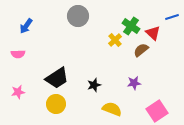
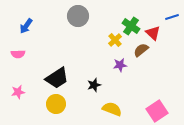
purple star: moved 14 px left, 18 px up
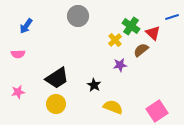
black star: rotated 24 degrees counterclockwise
yellow semicircle: moved 1 px right, 2 px up
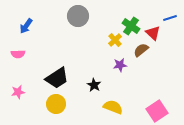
blue line: moved 2 px left, 1 px down
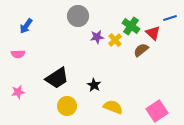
purple star: moved 23 px left, 28 px up
yellow circle: moved 11 px right, 2 px down
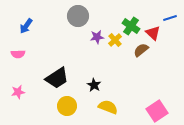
yellow semicircle: moved 5 px left
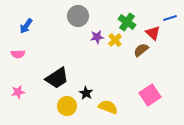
green cross: moved 4 px left, 4 px up
black star: moved 8 px left, 8 px down
pink square: moved 7 px left, 16 px up
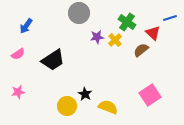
gray circle: moved 1 px right, 3 px up
pink semicircle: rotated 32 degrees counterclockwise
black trapezoid: moved 4 px left, 18 px up
black star: moved 1 px left, 1 px down
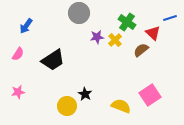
pink semicircle: rotated 24 degrees counterclockwise
yellow semicircle: moved 13 px right, 1 px up
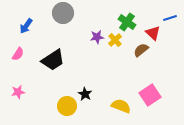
gray circle: moved 16 px left
